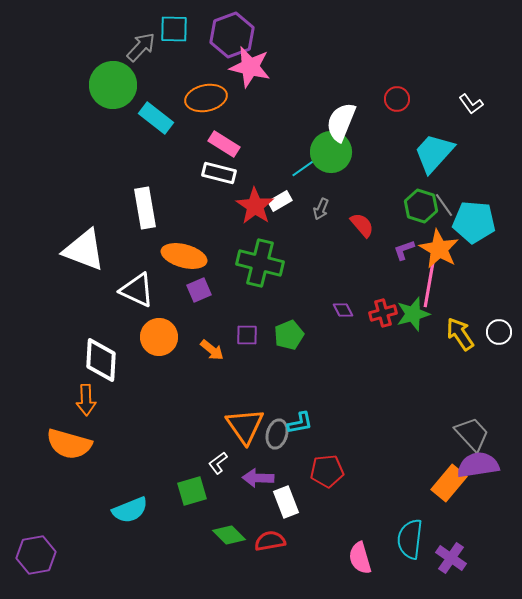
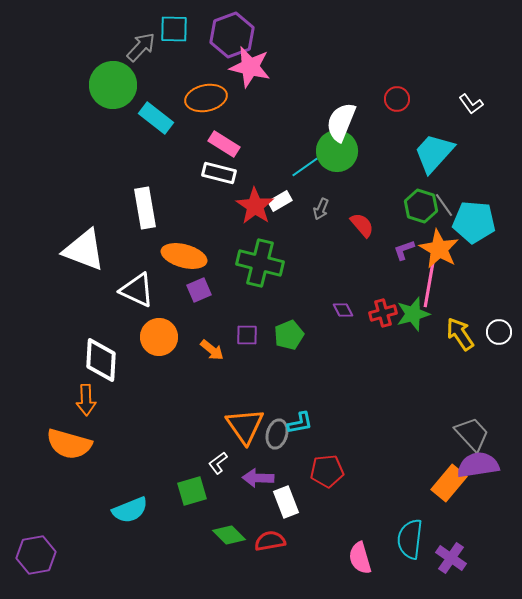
green circle at (331, 152): moved 6 px right, 1 px up
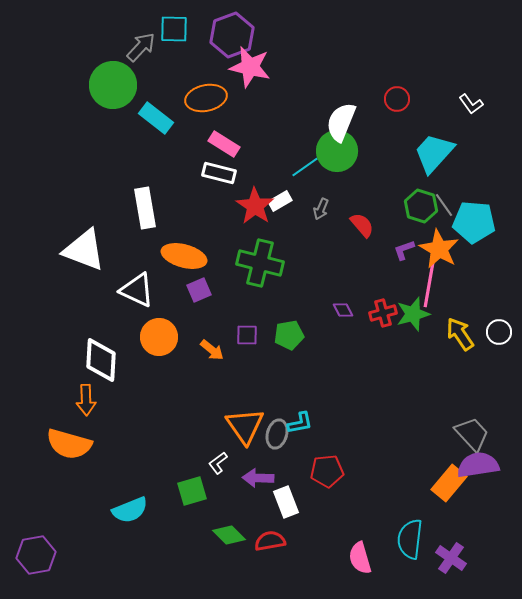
green pentagon at (289, 335): rotated 12 degrees clockwise
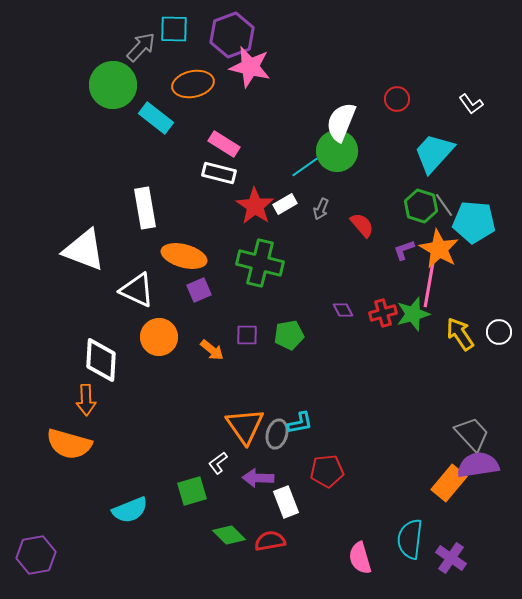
orange ellipse at (206, 98): moved 13 px left, 14 px up
white rectangle at (280, 201): moved 5 px right, 3 px down
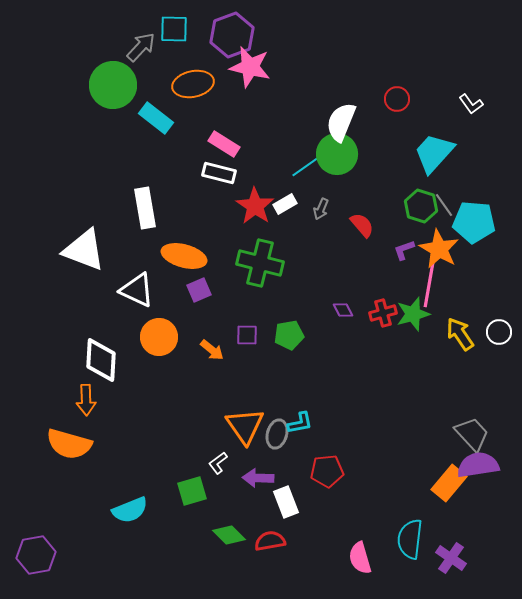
green circle at (337, 151): moved 3 px down
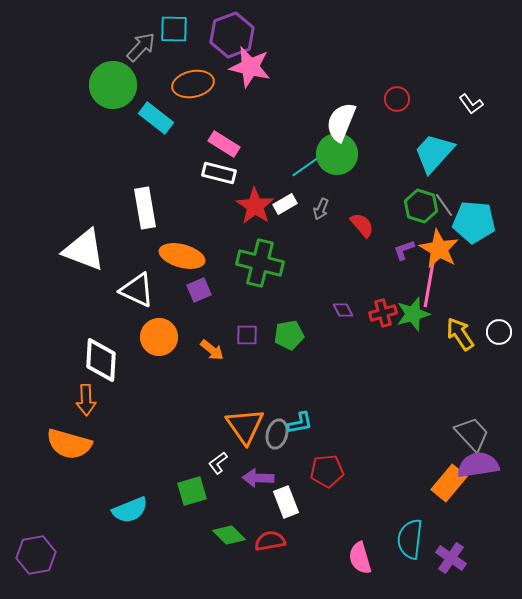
orange ellipse at (184, 256): moved 2 px left
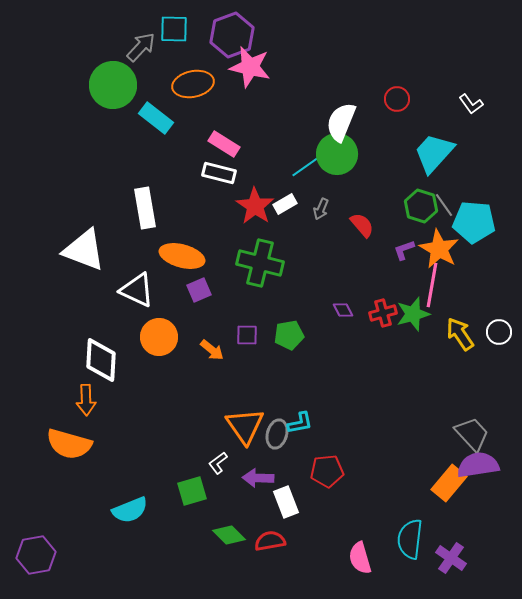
pink line at (429, 285): moved 3 px right
